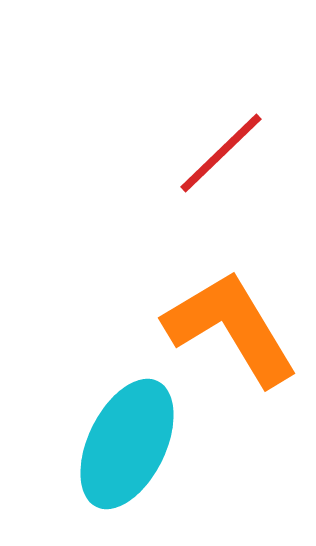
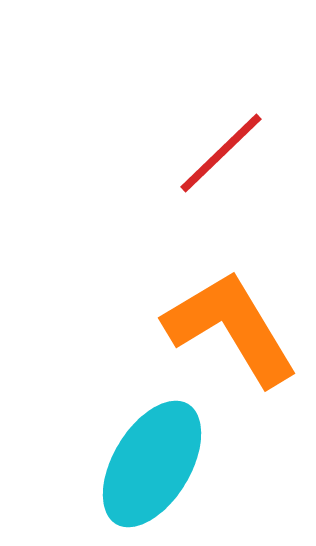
cyan ellipse: moved 25 px right, 20 px down; rotated 5 degrees clockwise
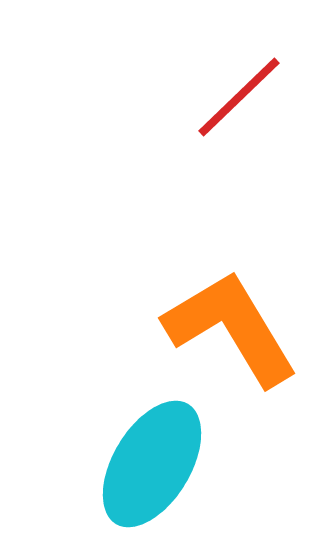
red line: moved 18 px right, 56 px up
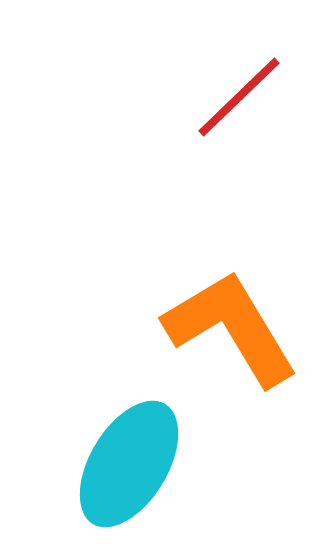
cyan ellipse: moved 23 px left
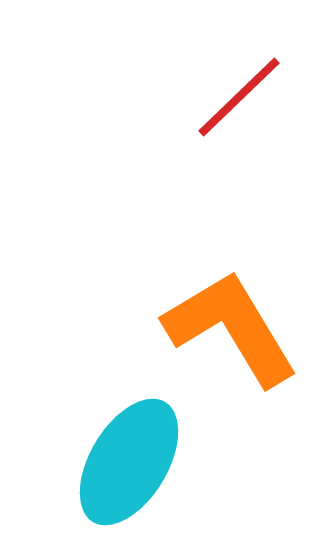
cyan ellipse: moved 2 px up
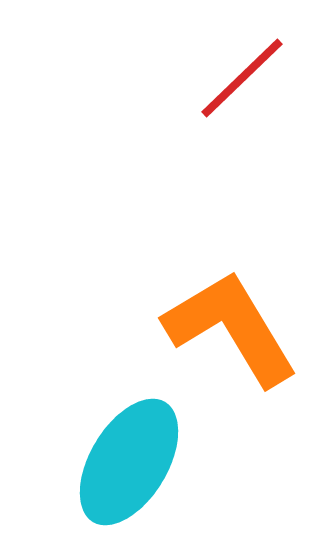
red line: moved 3 px right, 19 px up
